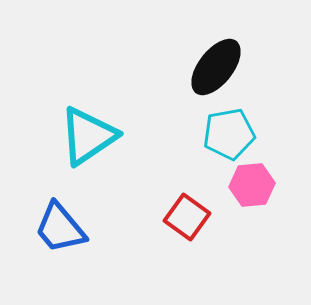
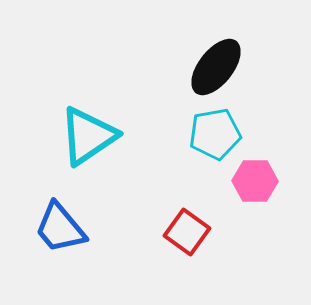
cyan pentagon: moved 14 px left
pink hexagon: moved 3 px right, 4 px up; rotated 6 degrees clockwise
red square: moved 15 px down
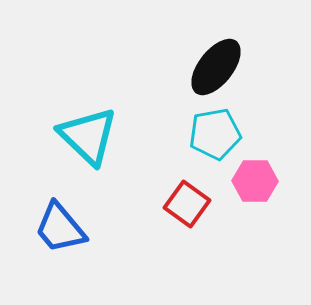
cyan triangle: rotated 42 degrees counterclockwise
red square: moved 28 px up
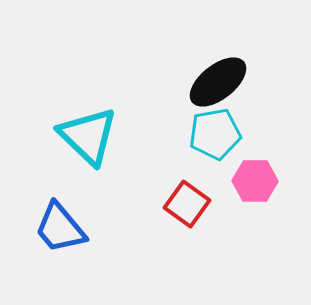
black ellipse: moved 2 px right, 15 px down; rotated 14 degrees clockwise
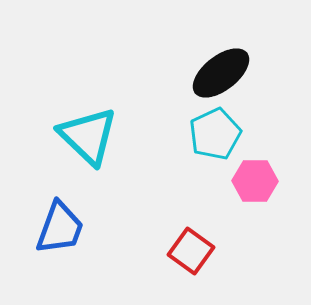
black ellipse: moved 3 px right, 9 px up
cyan pentagon: rotated 15 degrees counterclockwise
red square: moved 4 px right, 47 px down
blue trapezoid: rotated 120 degrees counterclockwise
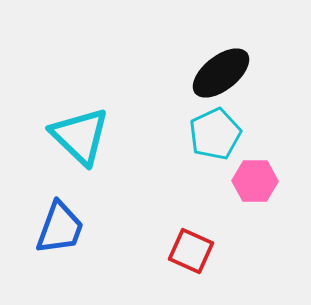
cyan triangle: moved 8 px left
red square: rotated 12 degrees counterclockwise
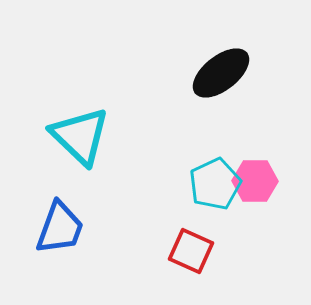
cyan pentagon: moved 50 px down
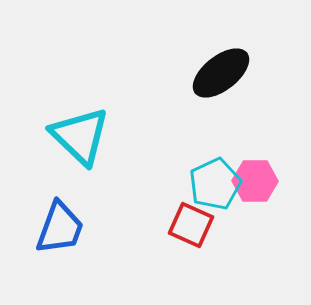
red square: moved 26 px up
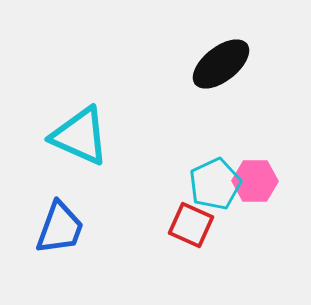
black ellipse: moved 9 px up
cyan triangle: rotated 20 degrees counterclockwise
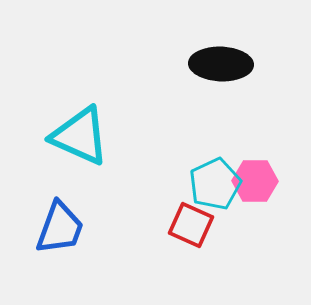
black ellipse: rotated 40 degrees clockwise
